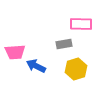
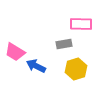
pink trapezoid: rotated 35 degrees clockwise
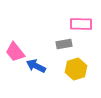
pink trapezoid: rotated 20 degrees clockwise
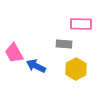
gray rectangle: rotated 14 degrees clockwise
pink trapezoid: moved 1 px left, 1 px down; rotated 10 degrees clockwise
yellow hexagon: rotated 10 degrees counterclockwise
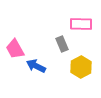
gray rectangle: moved 2 px left; rotated 63 degrees clockwise
pink trapezoid: moved 1 px right, 4 px up
yellow hexagon: moved 5 px right, 2 px up
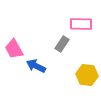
gray rectangle: rotated 56 degrees clockwise
pink trapezoid: moved 1 px left
yellow hexagon: moved 6 px right, 8 px down; rotated 25 degrees counterclockwise
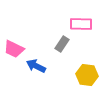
pink trapezoid: rotated 35 degrees counterclockwise
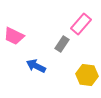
pink rectangle: rotated 50 degrees counterclockwise
pink trapezoid: moved 13 px up
